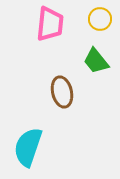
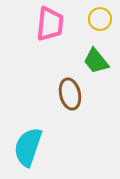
brown ellipse: moved 8 px right, 2 px down
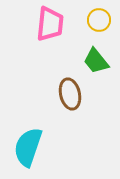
yellow circle: moved 1 px left, 1 px down
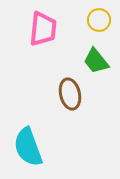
pink trapezoid: moved 7 px left, 5 px down
cyan semicircle: rotated 39 degrees counterclockwise
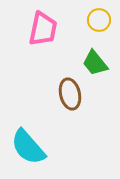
pink trapezoid: rotated 6 degrees clockwise
green trapezoid: moved 1 px left, 2 px down
cyan semicircle: rotated 21 degrees counterclockwise
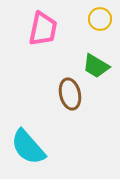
yellow circle: moved 1 px right, 1 px up
green trapezoid: moved 1 px right, 3 px down; rotated 20 degrees counterclockwise
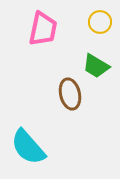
yellow circle: moved 3 px down
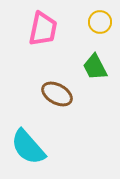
green trapezoid: moved 1 px left, 1 px down; rotated 32 degrees clockwise
brown ellipse: moved 13 px left; rotated 48 degrees counterclockwise
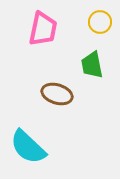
green trapezoid: moved 3 px left, 2 px up; rotated 16 degrees clockwise
brown ellipse: rotated 12 degrees counterclockwise
cyan semicircle: rotated 6 degrees counterclockwise
